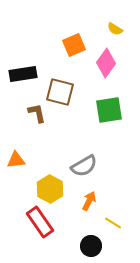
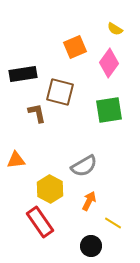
orange square: moved 1 px right, 2 px down
pink diamond: moved 3 px right
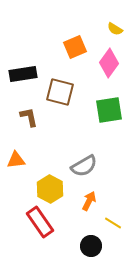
brown L-shape: moved 8 px left, 4 px down
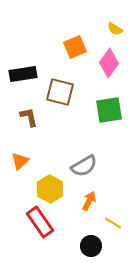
orange triangle: moved 4 px right, 1 px down; rotated 36 degrees counterclockwise
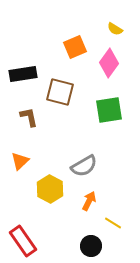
red rectangle: moved 17 px left, 19 px down
